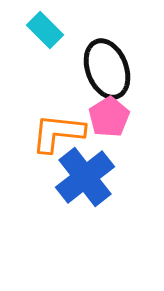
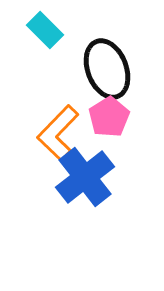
orange L-shape: rotated 52 degrees counterclockwise
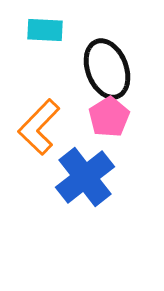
cyan rectangle: rotated 42 degrees counterclockwise
orange L-shape: moved 19 px left, 6 px up
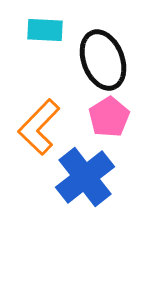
black ellipse: moved 4 px left, 9 px up
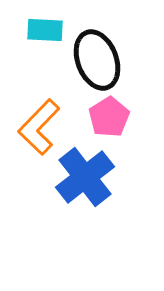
black ellipse: moved 6 px left
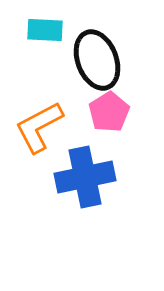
pink pentagon: moved 5 px up
orange L-shape: rotated 18 degrees clockwise
blue cross: rotated 26 degrees clockwise
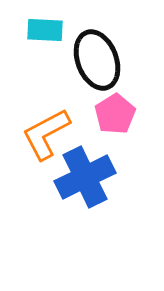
pink pentagon: moved 6 px right, 2 px down
orange L-shape: moved 7 px right, 7 px down
blue cross: rotated 14 degrees counterclockwise
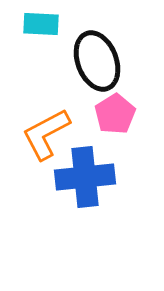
cyan rectangle: moved 4 px left, 6 px up
black ellipse: moved 1 px down
blue cross: rotated 20 degrees clockwise
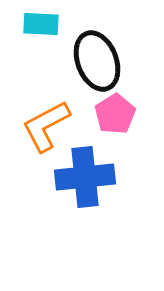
orange L-shape: moved 8 px up
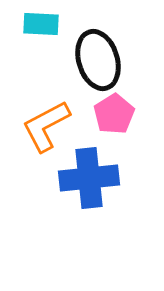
black ellipse: moved 1 px right, 1 px up; rotated 4 degrees clockwise
pink pentagon: moved 1 px left
blue cross: moved 4 px right, 1 px down
